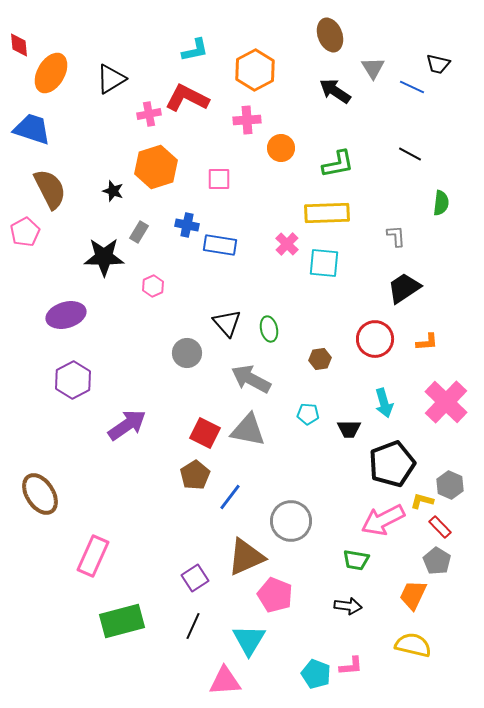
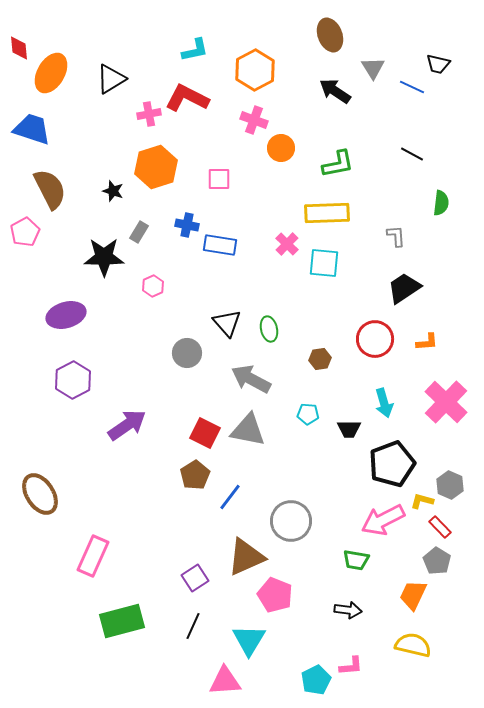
red diamond at (19, 45): moved 3 px down
pink cross at (247, 120): moved 7 px right; rotated 24 degrees clockwise
black line at (410, 154): moved 2 px right
black arrow at (348, 606): moved 4 px down
cyan pentagon at (316, 674): moved 6 px down; rotated 24 degrees clockwise
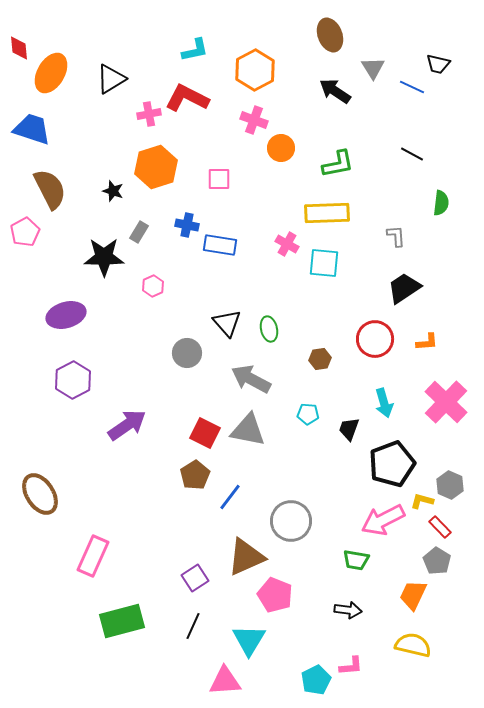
pink cross at (287, 244): rotated 15 degrees counterclockwise
black trapezoid at (349, 429): rotated 110 degrees clockwise
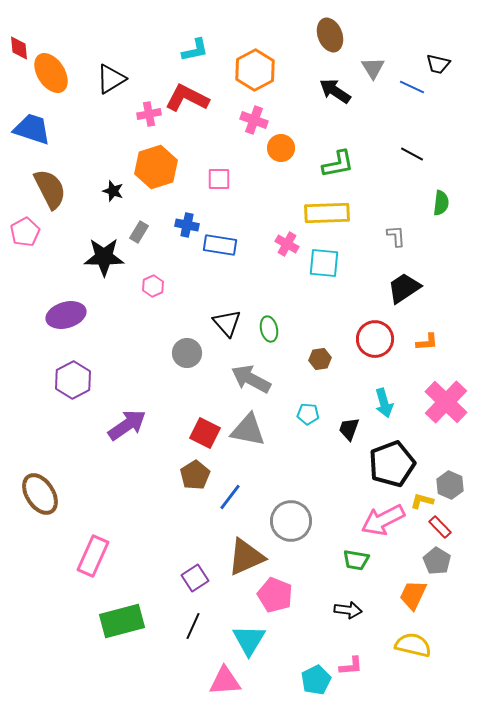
orange ellipse at (51, 73): rotated 63 degrees counterclockwise
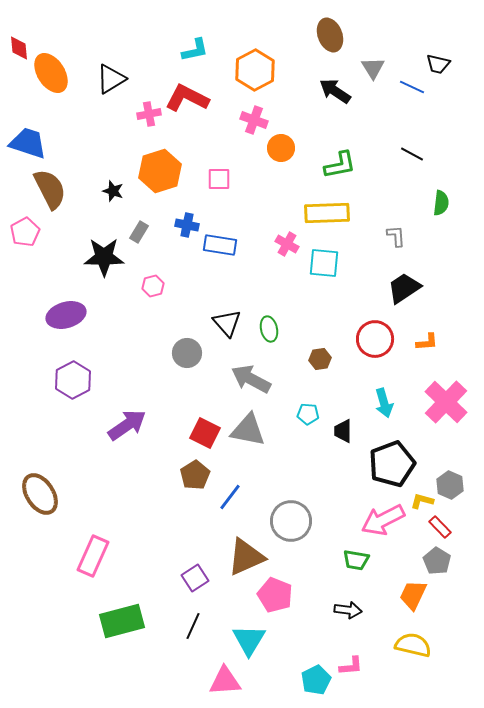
blue trapezoid at (32, 129): moved 4 px left, 14 px down
green L-shape at (338, 164): moved 2 px right, 1 px down
orange hexagon at (156, 167): moved 4 px right, 4 px down
pink hexagon at (153, 286): rotated 10 degrees clockwise
black trapezoid at (349, 429): moved 6 px left, 2 px down; rotated 20 degrees counterclockwise
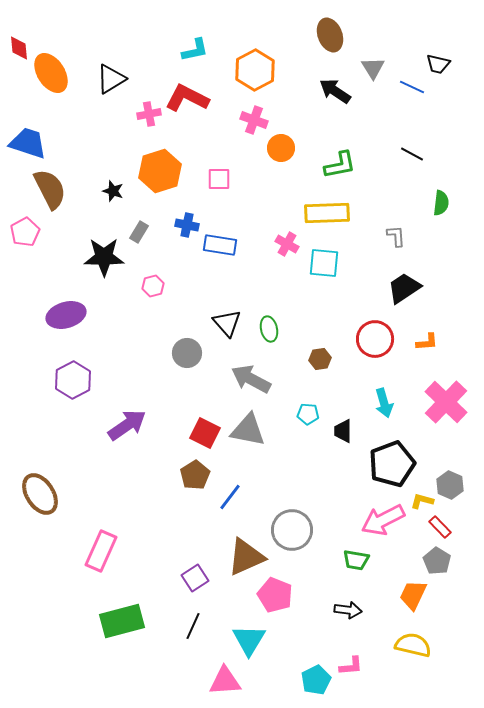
gray circle at (291, 521): moved 1 px right, 9 px down
pink rectangle at (93, 556): moved 8 px right, 5 px up
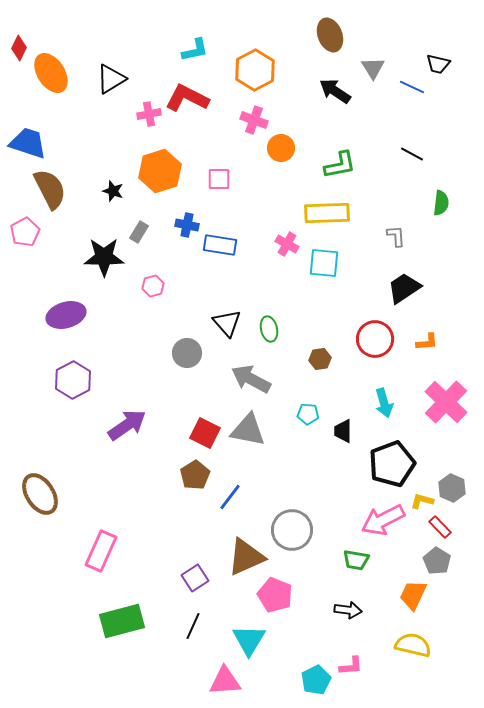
red diamond at (19, 48): rotated 30 degrees clockwise
gray hexagon at (450, 485): moved 2 px right, 3 px down
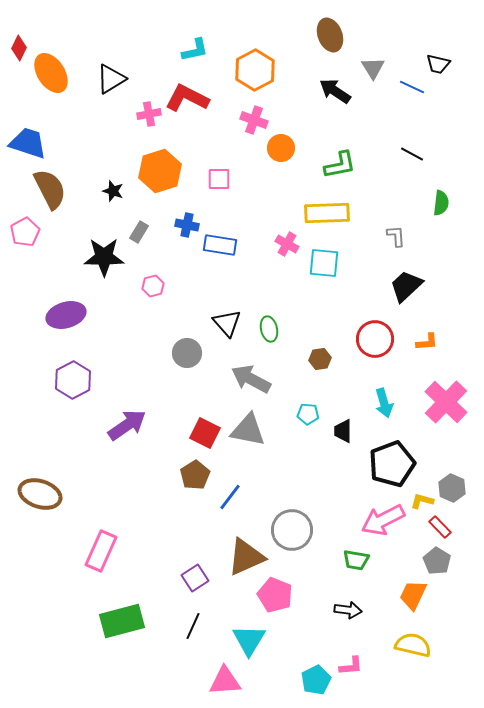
black trapezoid at (404, 288): moved 2 px right, 2 px up; rotated 9 degrees counterclockwise
brown ellipse at (40, 494): rotated 39 degrees counterclockwise
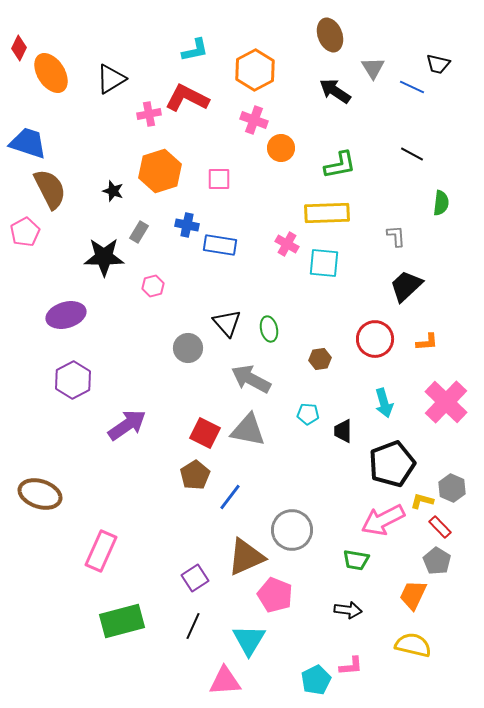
gray circle at (187, 353): moved 1 px right, 5 px up
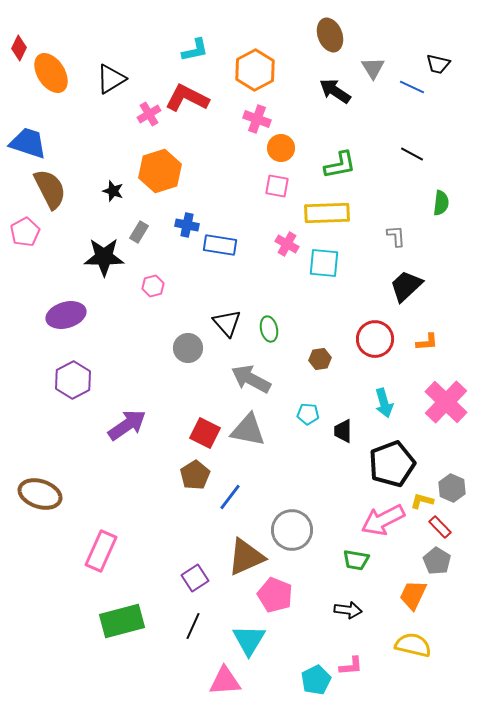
pink cross at (149, 114): rotated 20 degrees counterclockwise
pink cross at (254, 120): moved 3 px right, 1 px up
pink square at (219, 179): moved 58 px right, 7 px down; rotated 10 degrees clockwise
